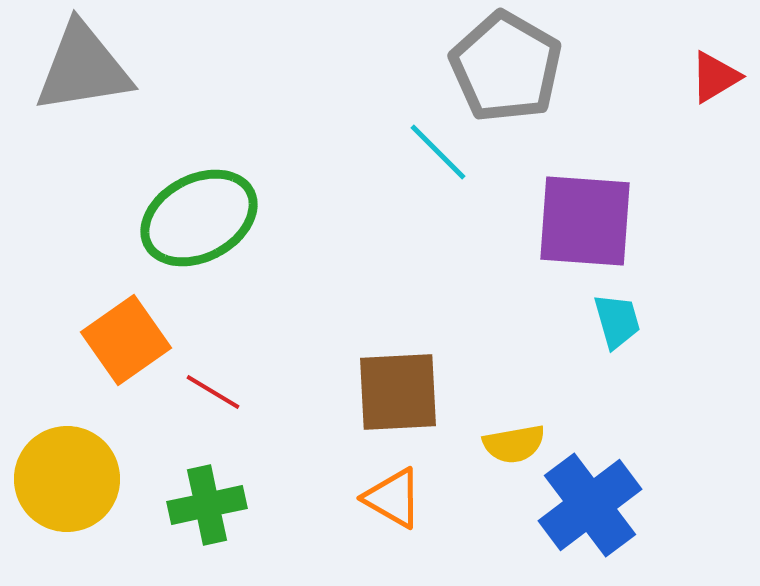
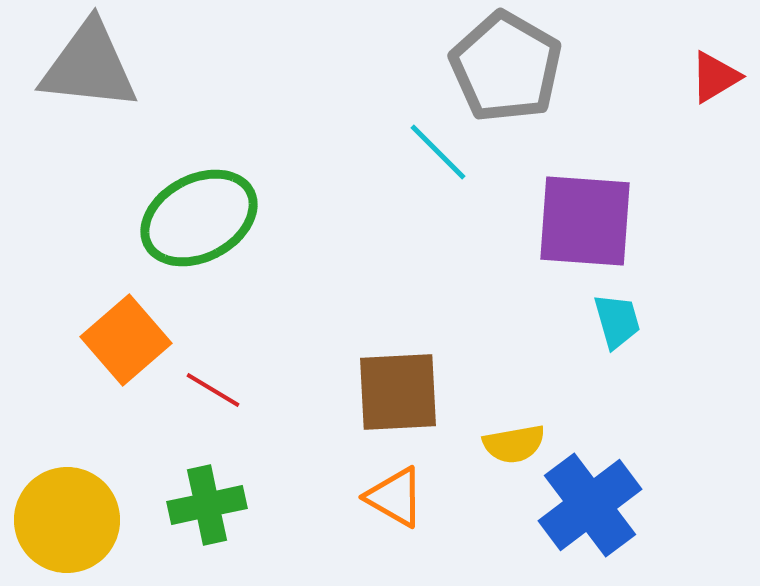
gray triangle: moved 6 px right, 2 px up; rotated 15 degrees clockwise
orange square: rotated 6 degrees counterclockwise
red line: moved 2 px up
yellow circle: moved 41 px down
orange triangle: moved 2 px right, 1 px up
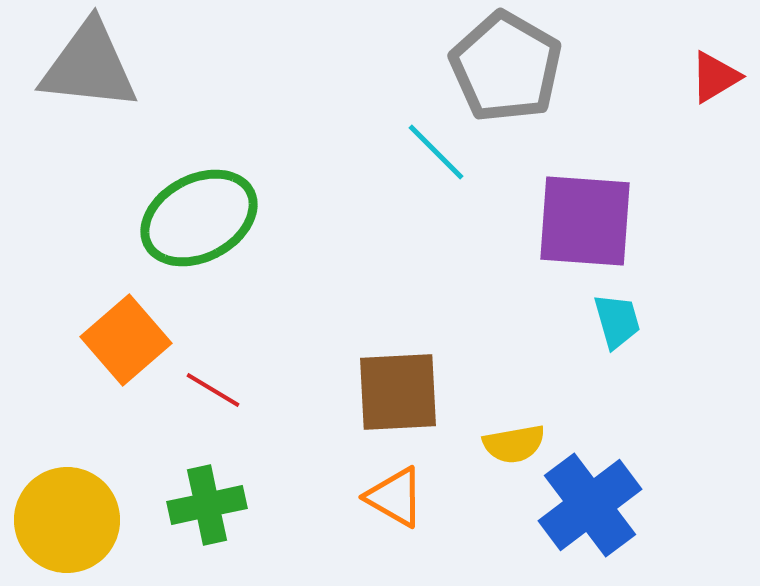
cyan line: moved 2 px left
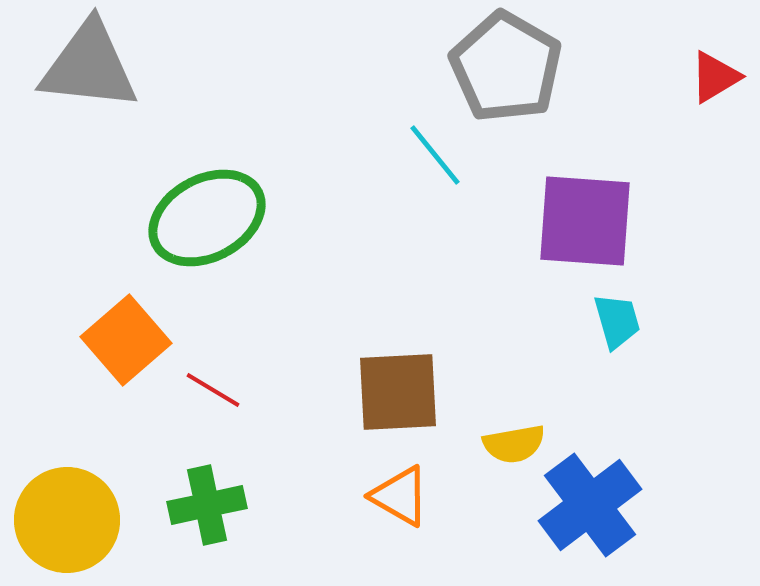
cyan line: moved 1 px left, 3 px down; rotated 6 degrees clockwise
green ellipse: moved 8 px right
orange triangle: moved 5 px right, 1 px up
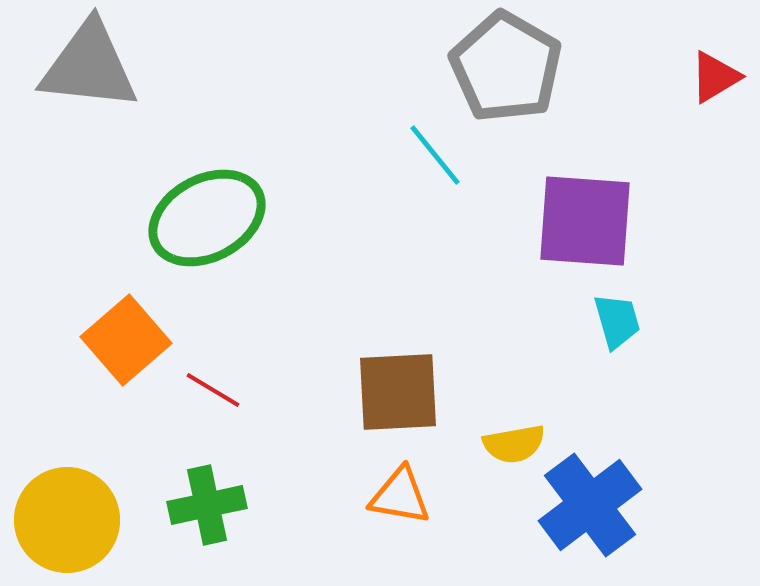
orange triangle: rotated 20 degrees counterclockwise
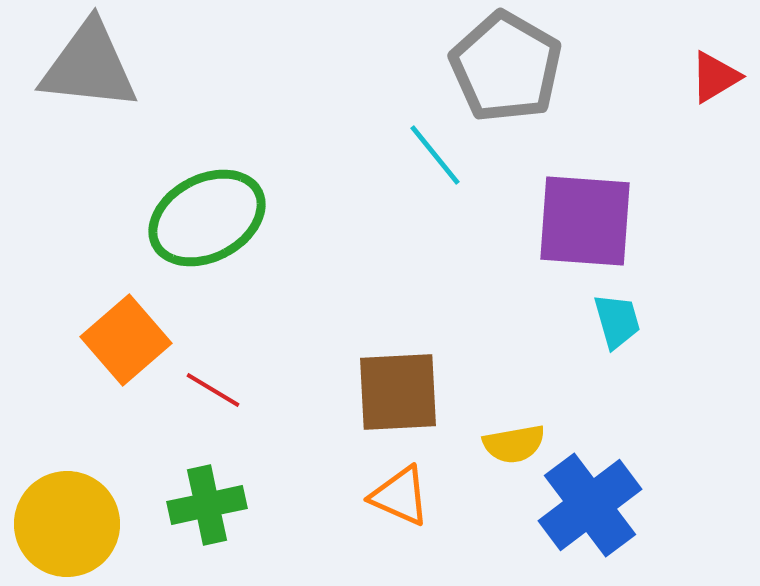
orange triangle: rotated 14 degrees clockwise
yellow circle: moved 4 px down
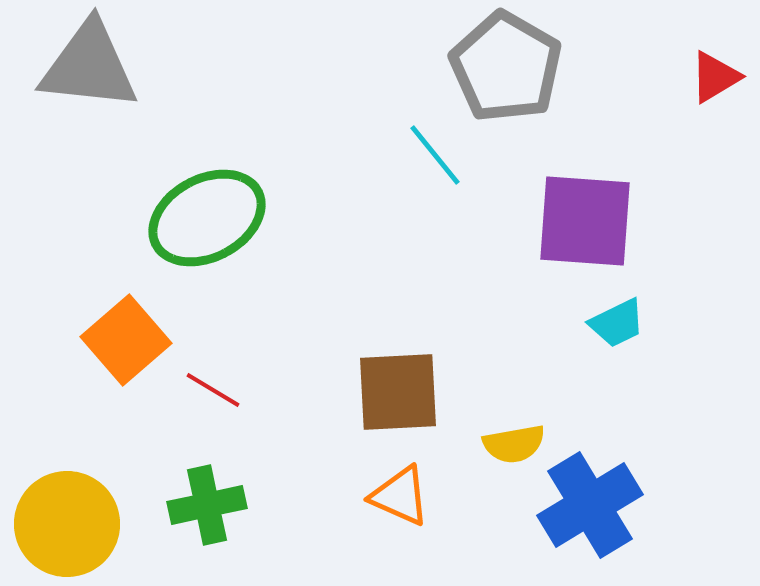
cyan trapezoid: moved 2 px down; rotated 80 degrees clockwise
blue cross: rotated 6 degrees clockwise
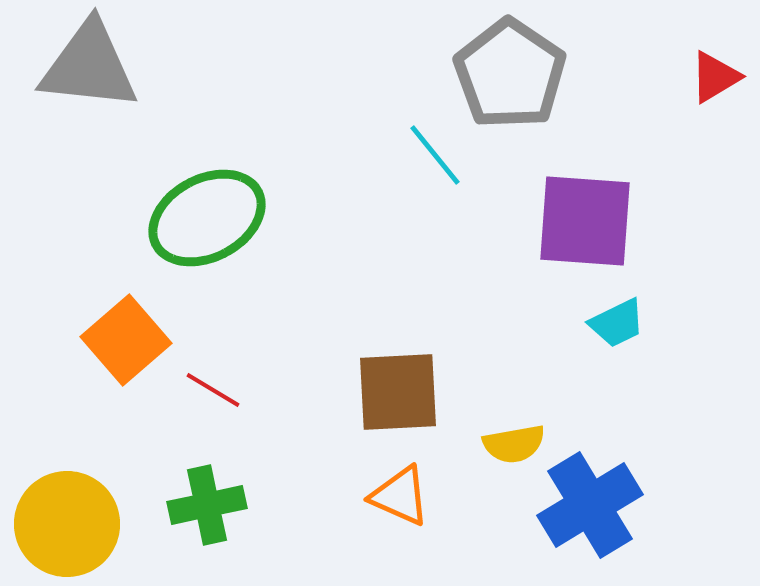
gray pentagon: moved 4 px right, 7 px down; rotated 4 degrees clockwise
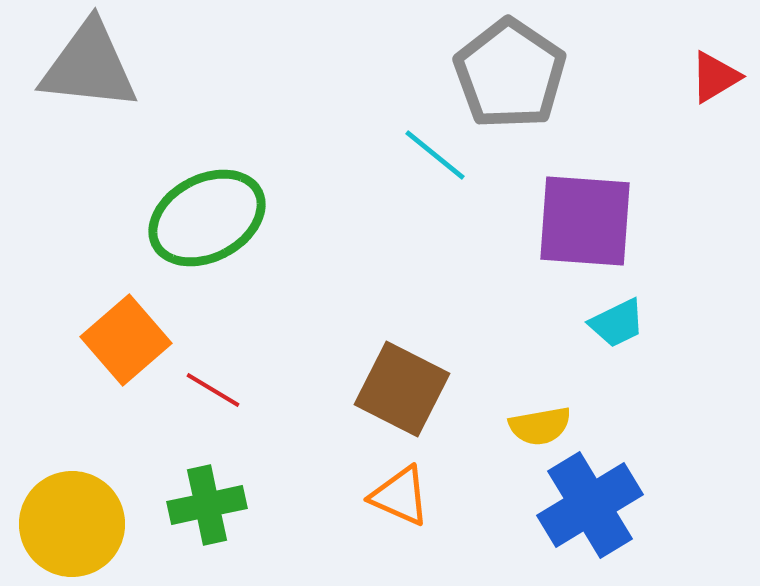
cyan line: rotated 12 degrees counterclockwise
brown square: moved 4 px right, 3 px up; rotated 30 degrees clockwise
yellow semicircle: moved 26 px right, 18 px up
yellow circle: moved 5 px right
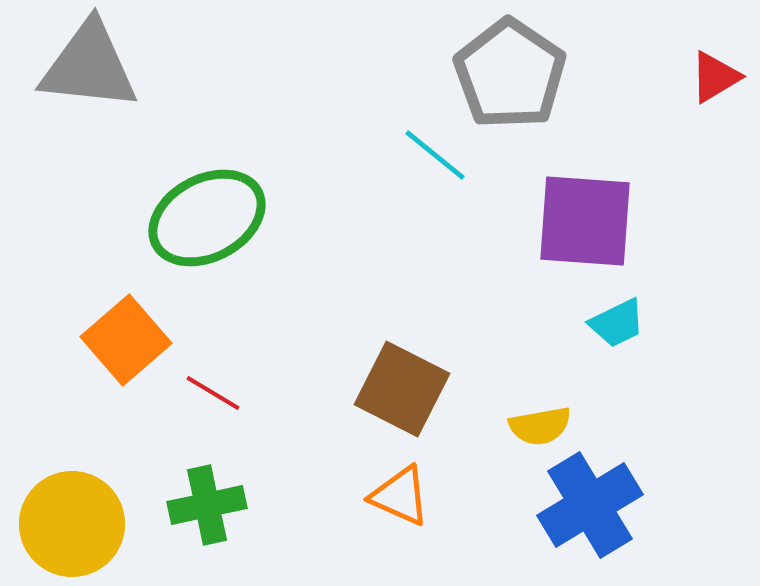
red line: moved 3 px down
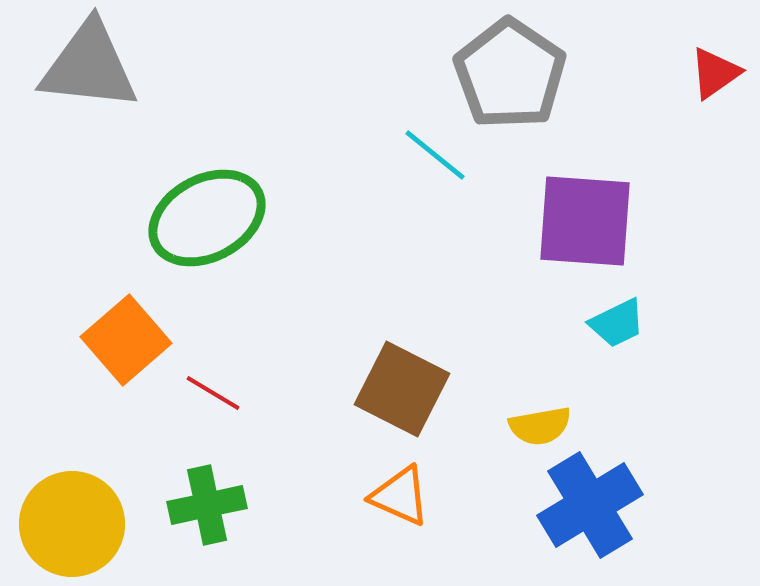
red triangle: moved 4 px up; rotated 4 degrees counterclockwise
